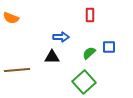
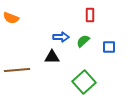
green semicircle: moved 6 px left, 12 px up
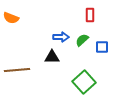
green semicircle: moved 1 px left, 1 px up
blue square: moved 7 px left
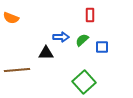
black triangle: moved 6 px left, 4 px up
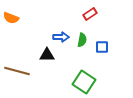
red rectangle: moved 1 px up; rotated 56 degrees clockwise
green semicircle: rotated 144 degrees clockwise
black triangle: moved 1 px right, 2 px down
brown line: moved 1 px down; rotated 20 degrees clockwise
green square: rotated 15 degrees counterclockwise
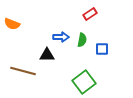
orange semicircle: moved 1 px right, 6 px down
blue square: moved 2 px down
brown line: moved 6 px right
green square: rotated 20 degrees clockwise
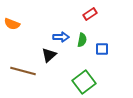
black triangle: moved 2 px right; rotated 42 degrees counterclockwise
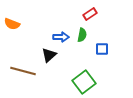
green semicircle: moved 5 px up
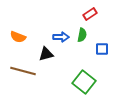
orange semicircle: moved 6 px right, 13 px down
black triangle: moved 3 px left, 1 px up; rotated 28 degrees clockwise
green square: rotated 15 degrees counterclockwise
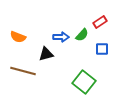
red rectangle: moved 10 px right, 8 px down
green semicircle: rotated 32 degrees clockwise
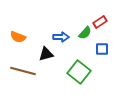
green semicircle: moved 3 px right, 2 px up
green square: moved 5 px left, 10 px up
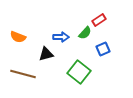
red rectangle: moved 1 px left, 2 px up
blue square: moved 1 px right; rotated 24 degrees counterclockwise
brown line: moved 3 px down
